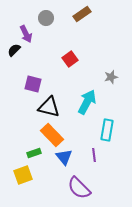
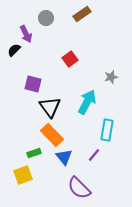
black triangle: moved 1 px right; rotated 40 degrees clockwise
purple line: rotated 48 degrees clockwise
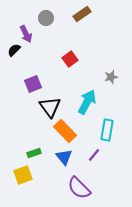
purple square: rotated 36 degrees counterclockwise
orange rectangle: moved 13 px right, 4 px up
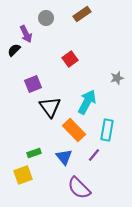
gray star: moved 6 px right, 1 px down
orange rectangle: moved 9 px right, 1 px up
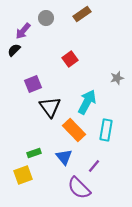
purple arrow: moved 3 px left, 3 px up; rotated 66 degrees clockwise
cyan rectangle: moved 1 px left
purple line: moved 11 px down
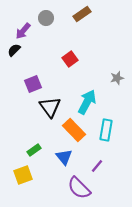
green rectangle: moved 3 px up; rotated 16 degrees counterclockwise
purple line: moved 3 px right
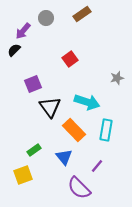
cyan arrow: rotated 80 degrees clockwise
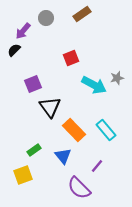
red square: moved 1 px right, 1 px up; rotated 14 degrees clockwise
cyan arrow: moved 7 px right, 17 px up; rotated 10 degrees clockwise
cyan rectangle: rotated 50 degrees counterclockwise
blue triangle: moved 1 px left, 1 px up
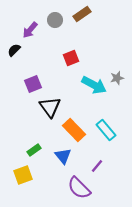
gray circle: moved 9 px right, 2 px down
purple arrow: moved 7 px right, 1 px up
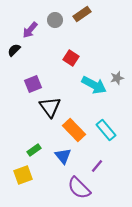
red square: rotated 35 degrees counterclockwise
